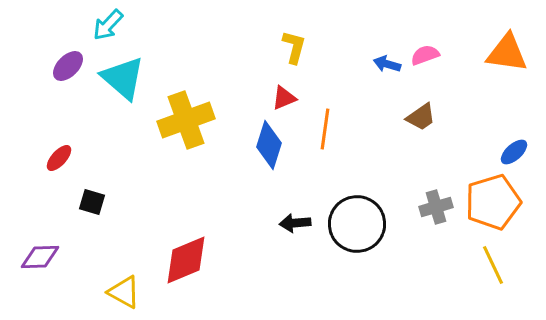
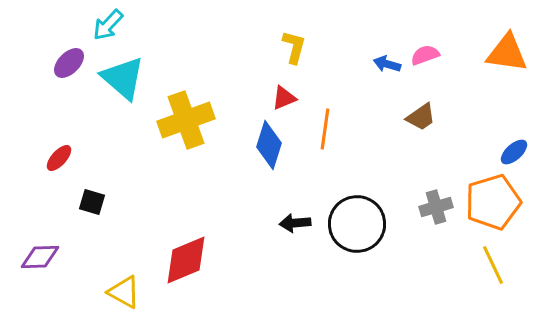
purple ellipse: moved 1 px right, 3 px up
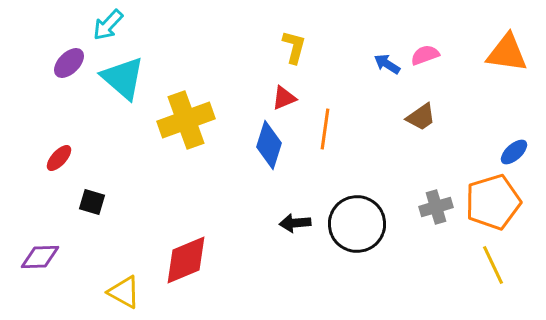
blue arrow: rotated 16 degrees clockwise
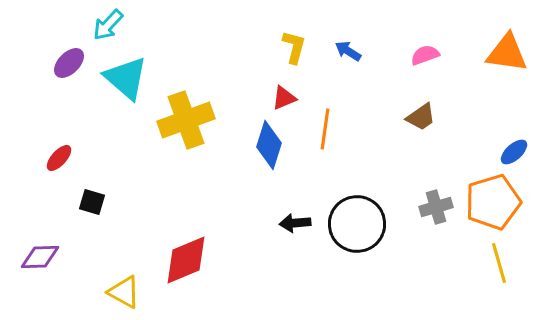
blue arrow: moved 39 px left, 13 px up
cyan triangle: moved 3 px right
yellow line: moved 6 px right, 2 px up; rotated 9 degrees clockwise
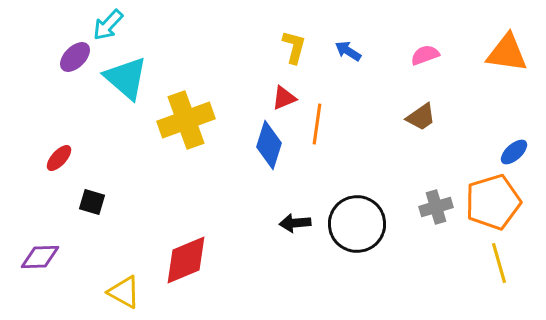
purple ellipse: moved 6 px right, 6 px up
orange line: moved 8 px left, 5 px up
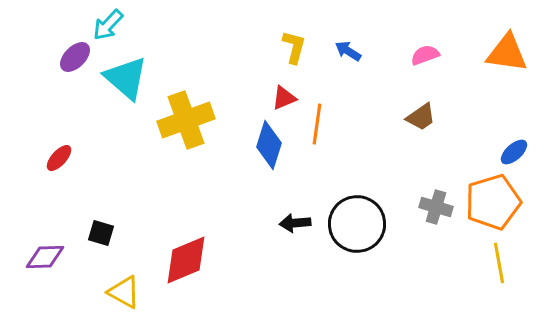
black square: moved 9 px right, 31 px down
gray cross: rotated 32 degrees clockwise
purple diamond: moved 5 px right
yellow line: rotated 6 degrees clockwise
